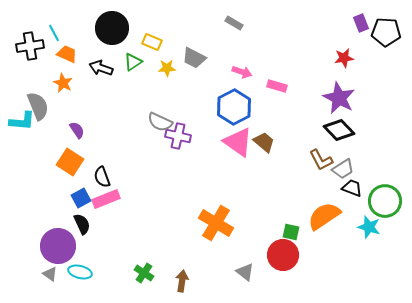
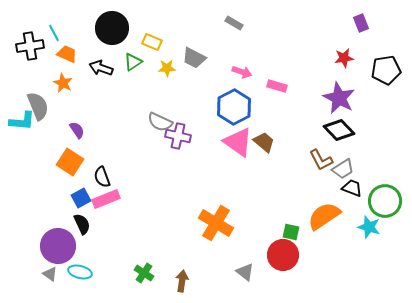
black pentagon at (386, 32): moved 38 px down; rotated 12 degrees counterclockwise
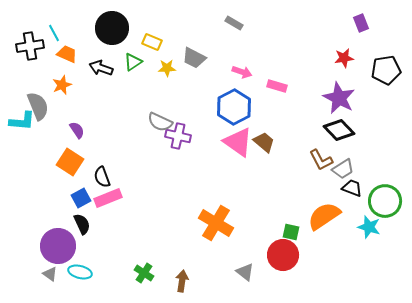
orange star at (63, 83): moved 1 px left, 2 px down; rotated 24 degrees clockwise
pink rectangle at (106, 199): moved 2 px right, 1 px up
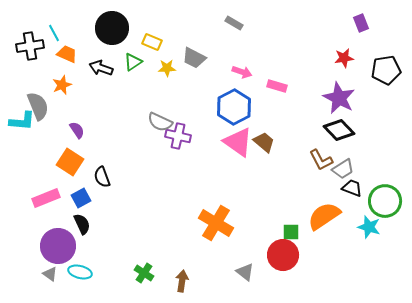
pink rectangle at (108, 198): moved 62 px left
green square at (291, 232): rotated 12 degrees counterclockwise
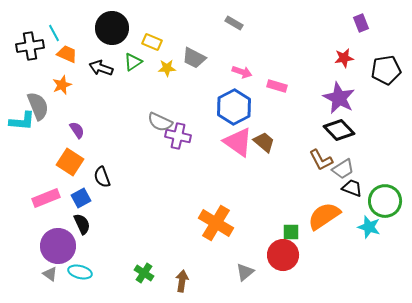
gray triangle at (245, 272): rotated 42 degrees clockwise
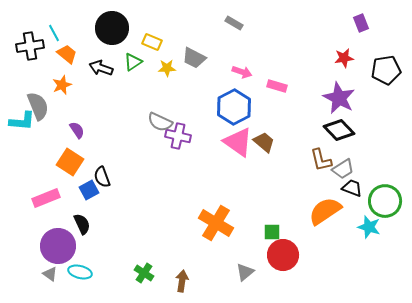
orange trapezoid at (67, 54): rotated 15 degrees clockwise
brown L-shape at (321, 160): rotated 15 degrees clockwise
blue square at (81, 198): moved 8 px right, 8 px up
orange semicircle at (324, 216): moved 1 px right, 5 px up
green square at (291, 232): moved 19 px left
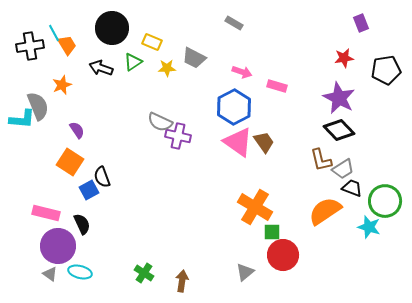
orange trapezoid at (67, 54): moved 9 px up; rotated 20 degrees clockwise
cyan L-shape at (22, 121): moved 2 px up
brown trapezoid at (264, 142): rotated 15 degrees clockwise
pink rectangle at (46, 198): moved 15 px down; rotated 36 degrees clockwise
orange cross at (216, 223): moved 39 px right, 16 px up
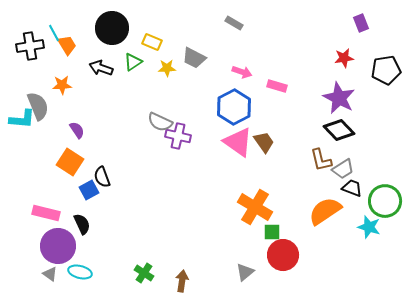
orange star at (62, 85): rotated 18 degrees clockwise
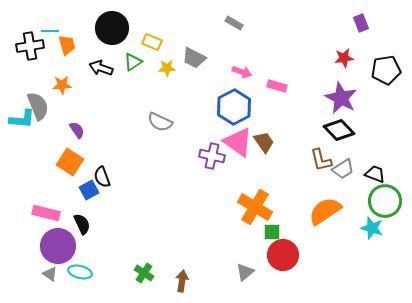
cyan line at (54, 33): moved 4 px left, 2 px up; rotated 60 degrees counterclockwise
orange trapezoid at (67, 45): rotated 15 degrees clockwise
purple star at (339, 98): moved 2 px right
purple cross at (178, 136): moved 34 px right, 20 px down
black trapezoid at (352, 188): moved 23 px right, 14 px up
cyan star at (369, 227): moved 3 px right, 1 px down
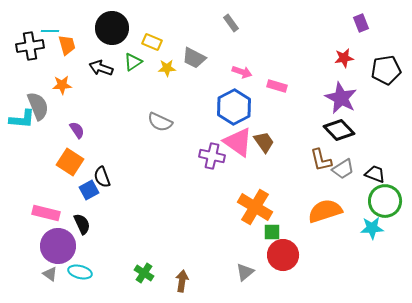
gray rectangle at (234, 23): moved 3 px left; rotated 24 degrees clockwise
orange semicircle at (325, 211): rotated 16 degrees clockwise
cyan star at (372, 228): rotated 20 degrees counterclockwise
